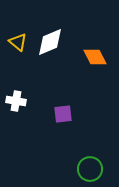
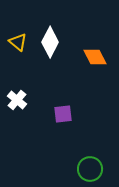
white diamond: rotated 40 degrees counterclockwise
white cross: moved 1 px right, 1 px up; rotated 30 degrees clockwise
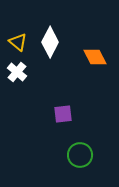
white cross: moved 28 px up
green circle: moved 10 px left, 14 px up
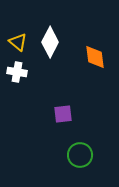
orange diamond: rotated 20 degrees clockwise
white cross: rotated 30 degrees counterclockwise
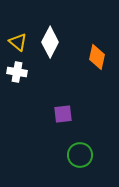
orange diamond: moved 2 px right; rotated 20 degrees clockwise
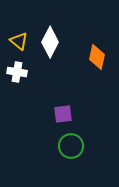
yellow triangle: moved 1 px right, 1 px up
green circle: moved 9 px left, 9 px up
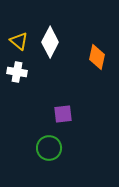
green circle: moved 22 px left, 2 px down
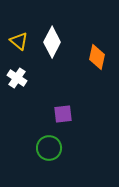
white diamond: moved 2 px right
white cross: moved 6 px down; rotated 24 degrees clockwise
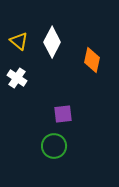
orange diamond: moved 5 px left, 3 px down
green circle: moved 5 px right, 2 px up
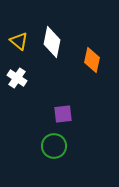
white diamond: rotated 16 degrees counterclockwise
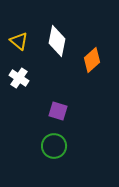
white diamond: moved 5 px right, 1 px up
orange diamond: rotated 35 degrees clockwise
white cross: moved 2 px right
purple square: moved 5 px left, 3 px up; rotated 24 degrees clockwise
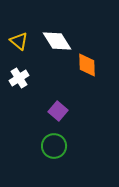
white diamond: rotated 44 degrees counterclockwise
orange diamond: moved 5 px left, 5 px down; rotated 50 degrees counterclockwise
white cross: rotated 24 degrees clockwise
purple square: rotated 24 degrees clockwise
